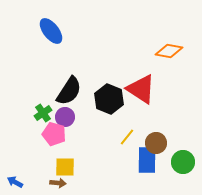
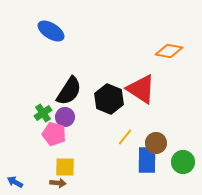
blue ellipse: rotated 20 degrees counterclockwise
yellow line: moved 2 px left
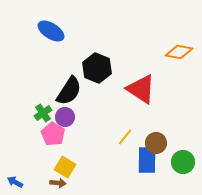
orange diamond: moved 10 px right, 1 px down
black hexagon: moved 12 px left, 31 px up
pink pentagon: moved 1 px left; rotated 15 degrees clockwise
yellow square: rotated 30 degrees clockwise
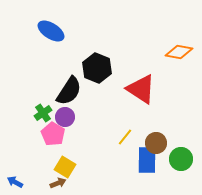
green circle: moved 2 px left, 3 px up
brown arrow: rotated 28 degrees counterclockwise
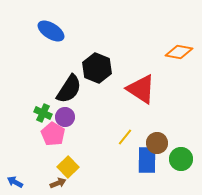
black semicircle: moved 2 px up
green cross: rotated 30 degrees counterclockwise
brown circle: moved 1 px right
yellow square: moved 3 px right; rotated 15 degrees clockwise
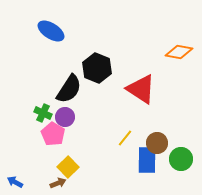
yellow line: moved 1 px down
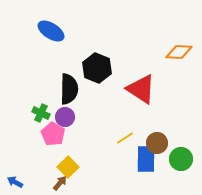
orange diamond: rotated 8 degrees counterclockwise
black semicircle: rotated 32 degrees counterclockwise
green cross: moved 2 px left
yellow line: rotated 18 degrees clockwise
blue rectangle: moved 1 px left, 1 px up
brown arrow: moved 2 px right; rotated 28 degrees counterclockwise
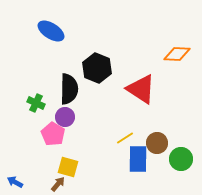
orange diamond: moved 2 px left, 2 px down
green cross: moved 5 px left, 10 px up
blue rectangle: moved 8 px left
yellow square: rotated 30 degrees counterclockwise
brown arrow: moved 2 px left, 1 px down
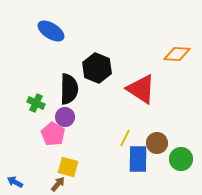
yellow line: rotated 30 degrees counterclockwise
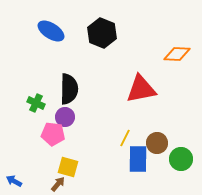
black hexagon: moved 5 px right, 35 px up
red triangle: rotated 44 degrees counterclockwise
pink pentagon: rotated 25 degrees counterclockwise
blue arrow: moved 1 px left, 1 px up
